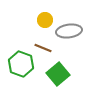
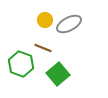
gray ellipse: moved 7 px up; rotated 20 degrees counterclockwise
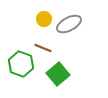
yellow circle: moved 1 px left, 1 px up
